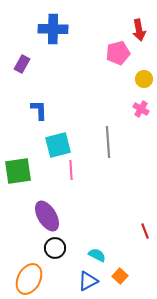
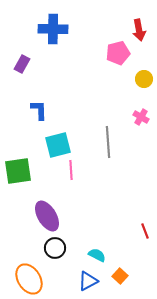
pink cross: moved 8 px down
orange ellipse: rotated 60 degrees counterclockwise
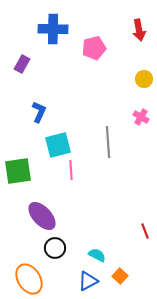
pink pentagon: moved 24 px left, 5 px up
blue L-shape: moved 2 px down; rotated 25 degrees clockwise
purple ellipse: moved 5 px left; rotated 12 degrees counterclockwise
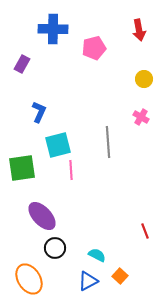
green square: moved 4 px right, 3 px up
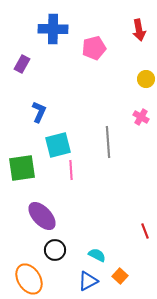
yellow circle: moved 2 px right
black circle: moved 2 px down
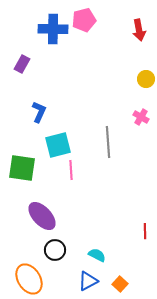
pink pentagon: moved 10 px left, 28 px up
green square: rotated 16 degrees clockwise
red line: rotated 21 degrees clockwise
orange square: moved 8 px down
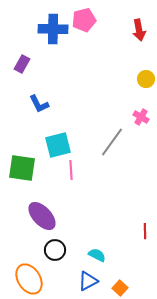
blue L-shape: moved 8 px up; rotated 130 degrees clockwise
gray line: moved 4 px right; rotated 40 degrees clockwise
orange square: moved 4 px down
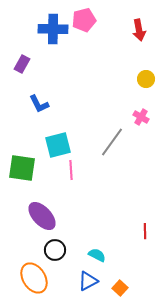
orange ellipse: moved 5 px right, 1 px up
